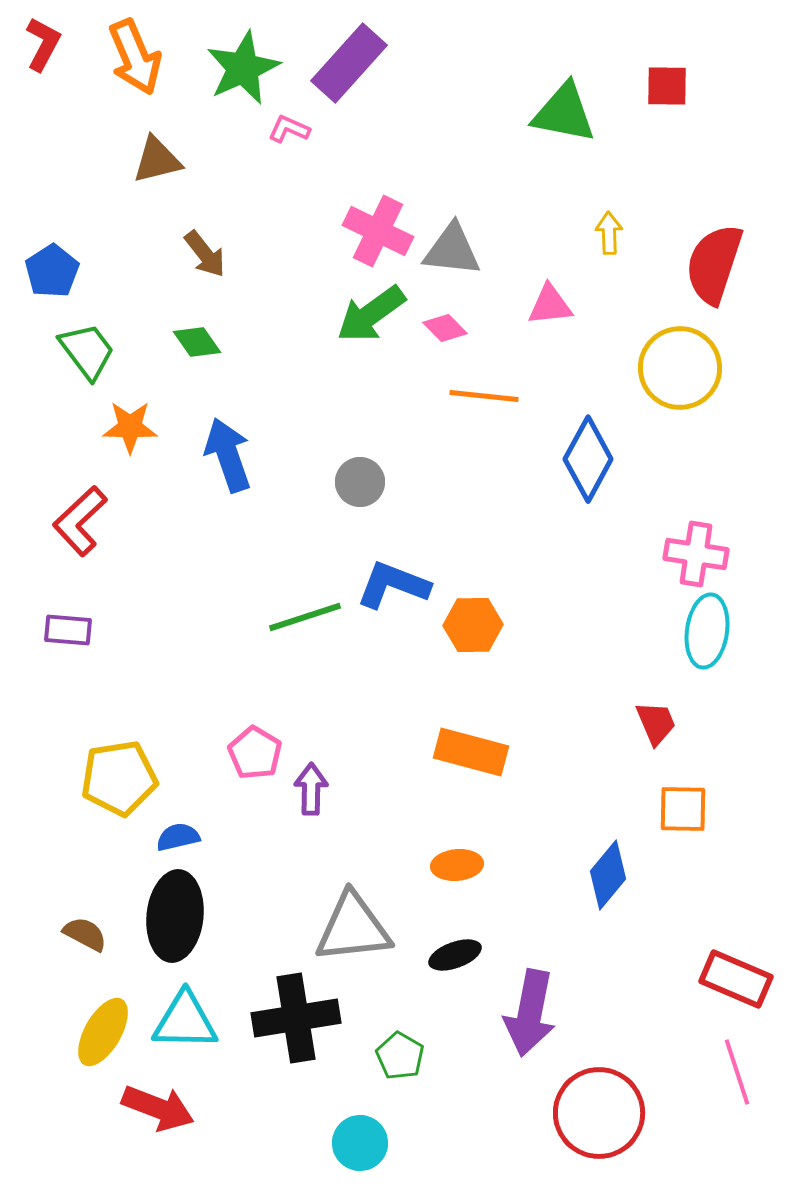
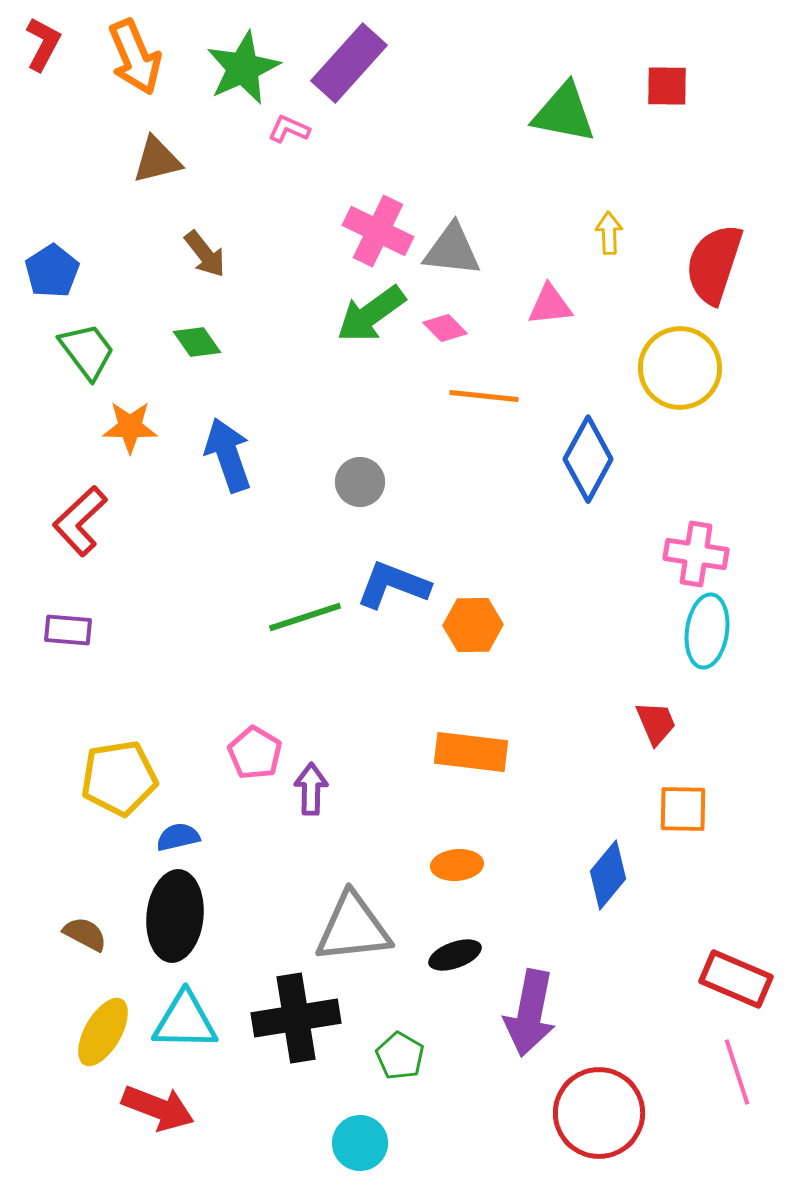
orange rectangle at (471, 752): rotated 8 degrees counterclockwise
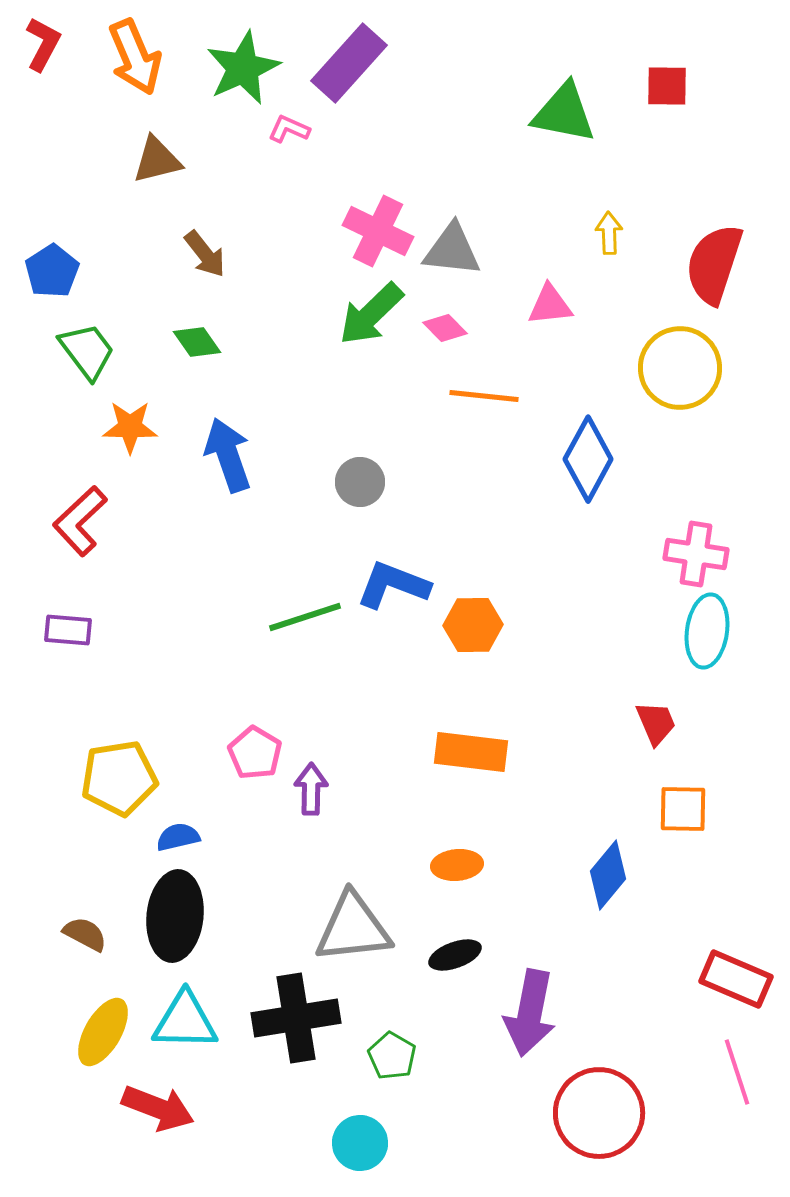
green arrow at (371, 314): rotated 8 degrees counterclockwise
green pentagon at (400, 1056): moved 8 px left
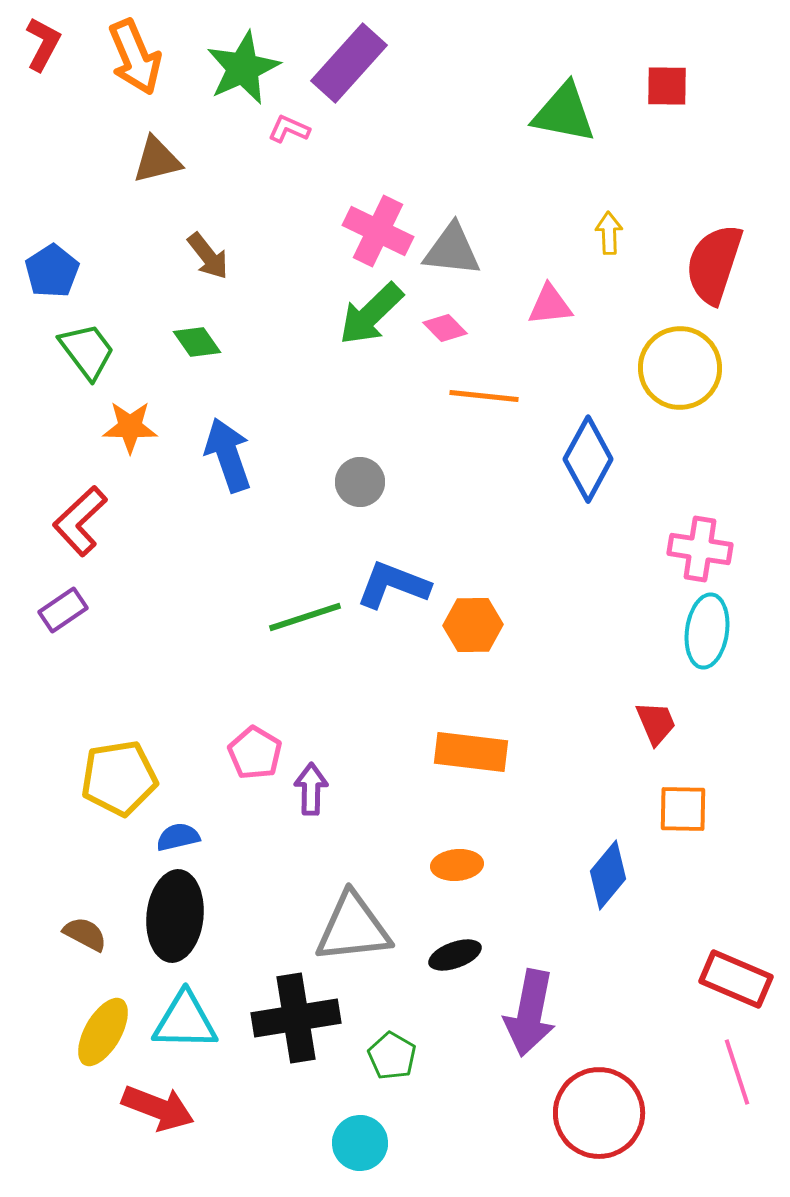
brown arrow at (205, 254): moved 3 px right, 2 px down
pink cross at (696, 554): moved 4 px right, 5 px up
purple rectangle at (68, 630): moved 5 px left, 20 px up; rotated 39 degrees counterclockwise
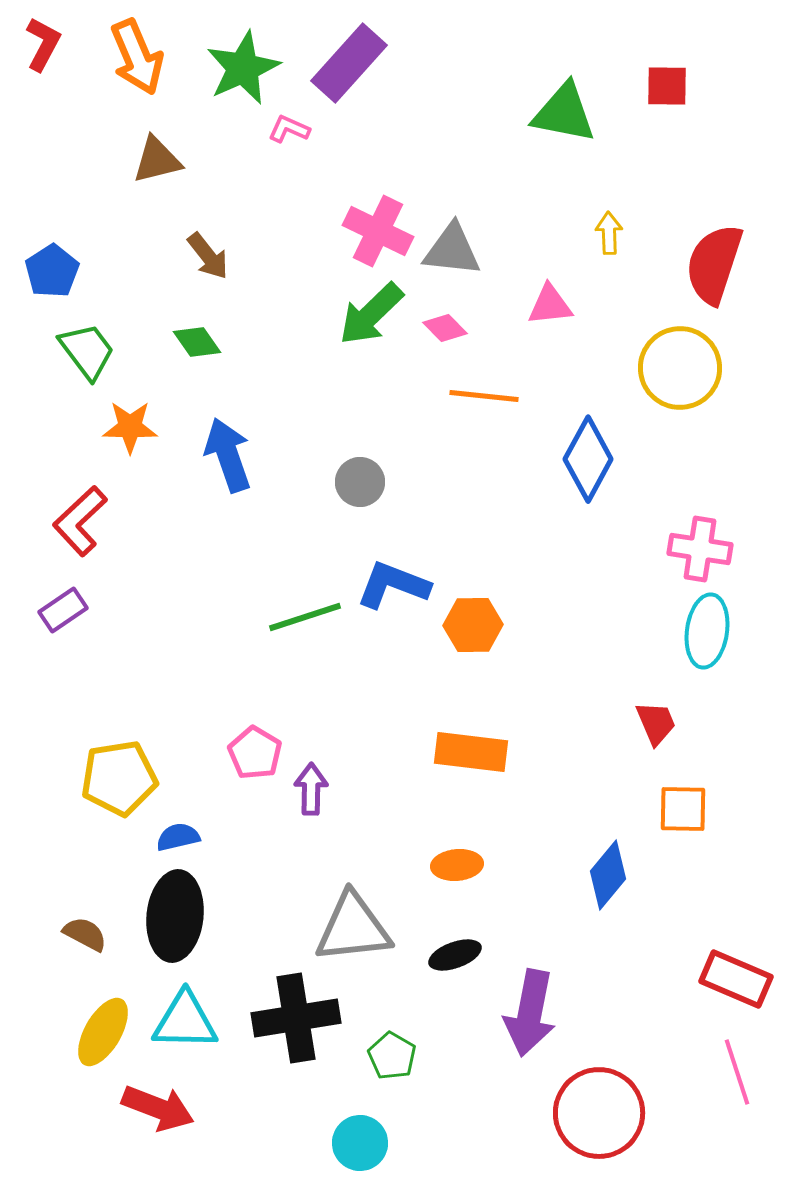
orange arrow at (135, 57): moved 2 px right
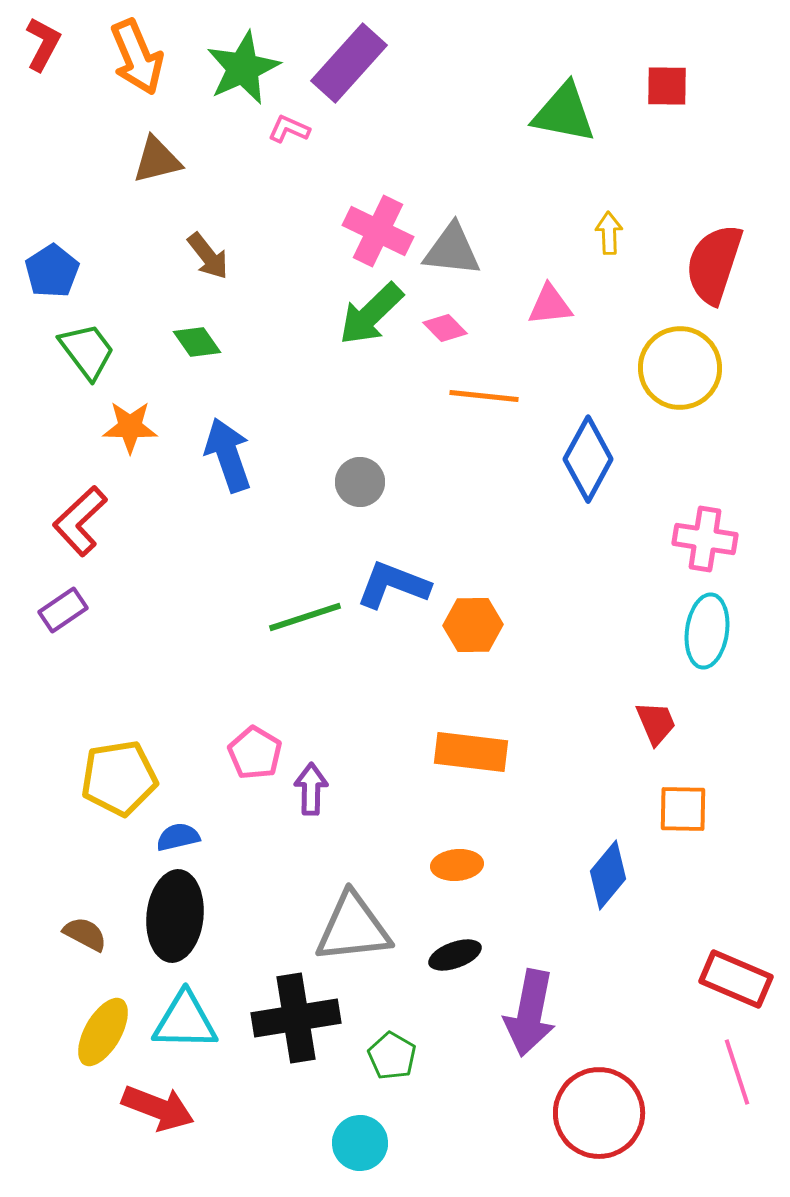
pink cross at (700, 549): moved 5 px right, 10 px up
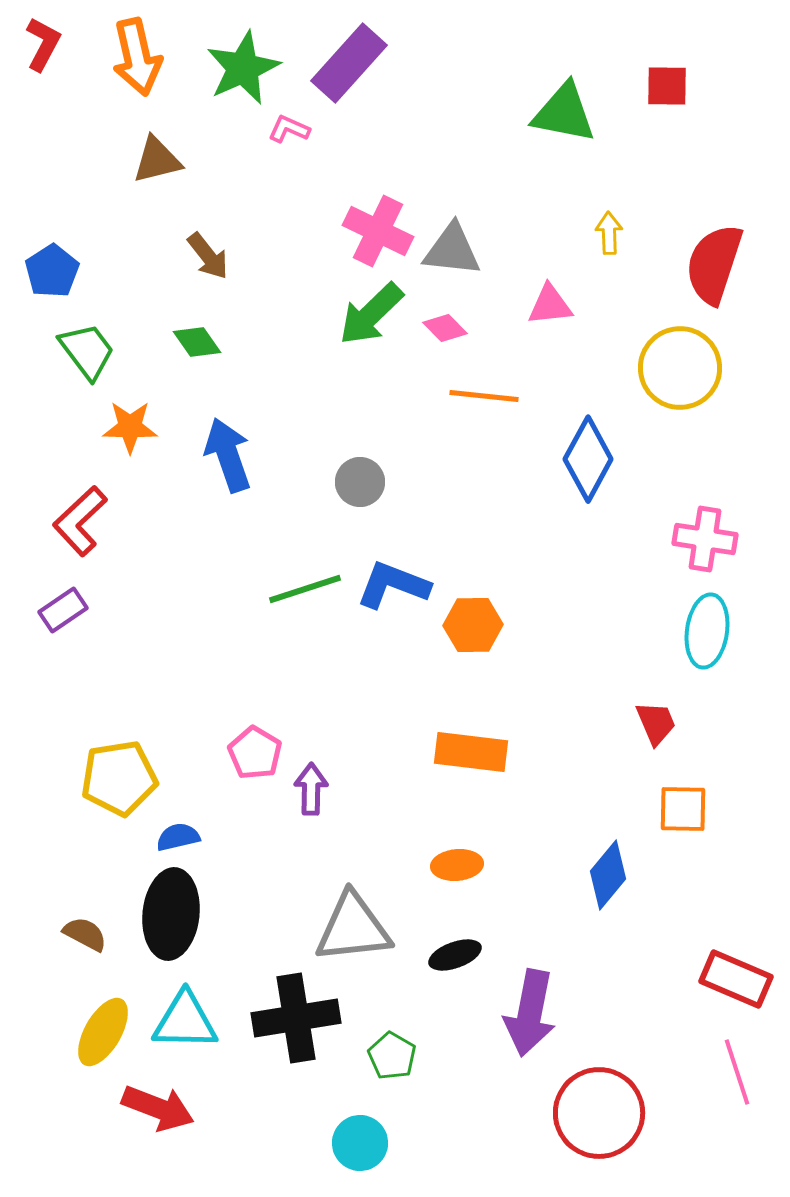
orange arrow at (137, 57): rotated 10 degrees clockwise
green line at (305, 617): moved 28 px up
black ellipse at (175, 916): moved 4 px left, 2 px up
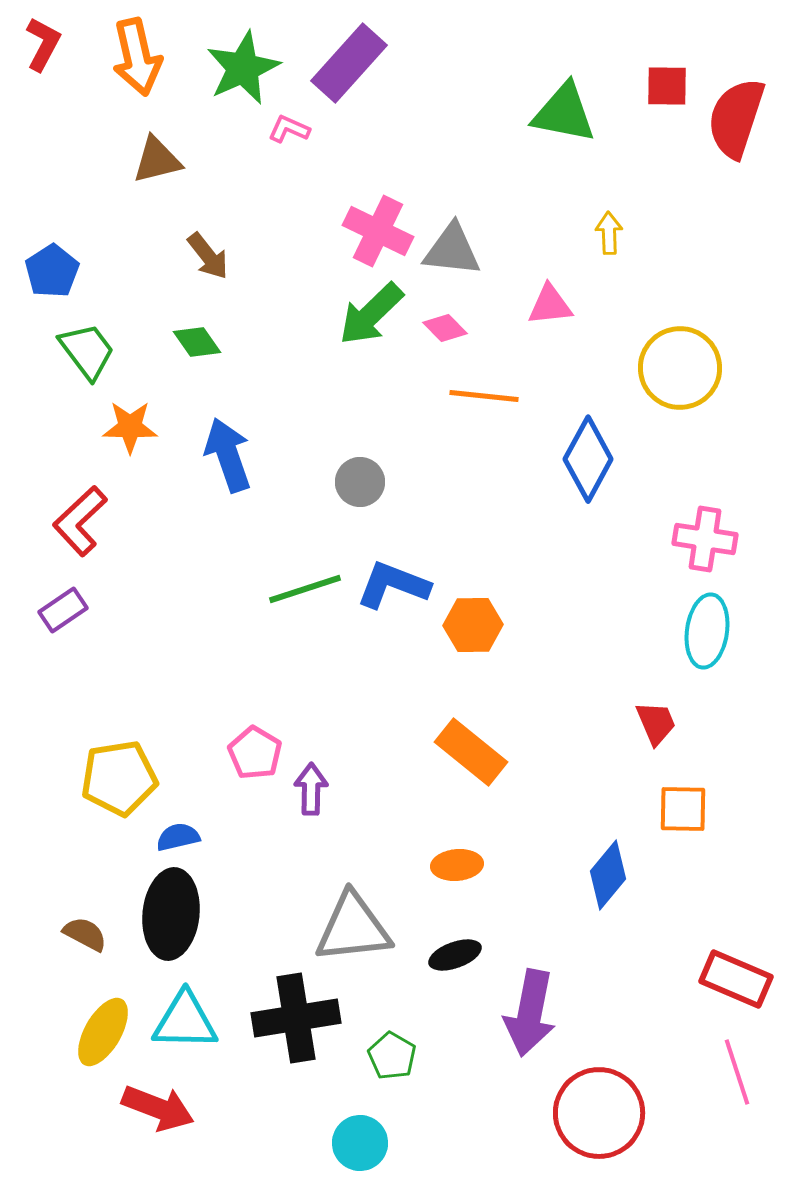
red semicircle at (714, 264): moved 22 px right, 146 px up
orange rectangle at (471, 752): rotated 32 degrees clockwise
